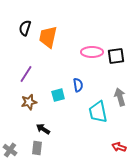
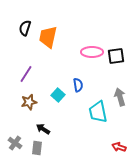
cyan square: rotated 32 degrees counterclockwise
gray cross: moved 5 px right, 7 px up
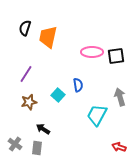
cyan trapezoid: moved 1 px left, 3 px down; rotated 40 degrees clockwise
gray cross: moved 1 px down
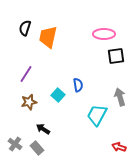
pink ellipse: moved 12 px right, 18 px up
gray rectangle: rotated 48 degrees counterclockwise
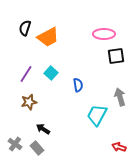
orange trapezoid: rotated 130 degrees counterclockwise
cyan square: moved 7 px left, 22 px up
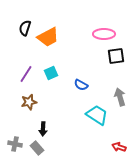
cyan square: rotated 24 degrees clockwise
blue semicircle: moved 3 px right; rotated 128 degrees clockwise
cyan trapezoid: rotated 95 degrees clockwise
black arrow: rotated 120 degrees counterclockwise
gray cross: rotated 24 degrees counterclockwise
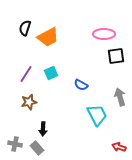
cyan trapezoid: rotated 30 degrees clockwise
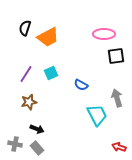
gray arrow: moved 3 px left, 1 px down
black arrow: moved 6 px left; rotated 72 degrees counterclockwise
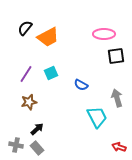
black semicircle: rotated 21 degrees clockwise
cyan trapezoid: moved 2 px down
black arrow: rotated 64 degrees counterclockwise
gray cross: moved 1 px right, 1 px down
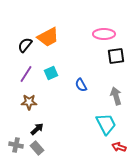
black semicircle: moved 17 px down
blue semicircle: rotated 32 degrees clockwise
gray arrow: moved 1 px left, 2 px up
brown star: rotated 14 degrees clockwise
cyan trapezoid: moved 9 px right, 7 px down
